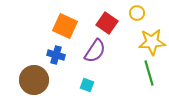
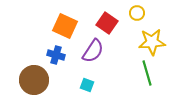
purple semicircle: moved 2 px left
green line: moved 2 px left
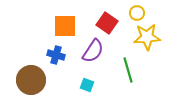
orange square: rotated 25 degrees counterclockwise
yellow star: moved 5 px left, 5 px up
green line: moved 19 px left, 3 px up
brown circle: moved 3 px left
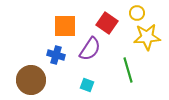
purple semicircle: moved 3 px left, 2 px up
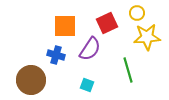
red square: rotated 30 degrees clockwise
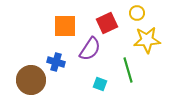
yellow star: moved 3 px down
blue cross: moved 7 px down
cyan square: moved 13 px right, 1 px up
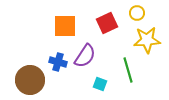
purple semicircle: moved 5 px left, 7 px down
blue cross: moved 2 px right
brown circle: moved 1 px left
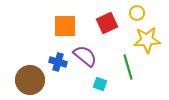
purple semicircle: rotated 85 degrees counterclockwise
green line: moved 3 px up
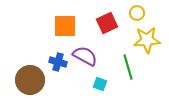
purple semicircle: rotated 10 degrees counterclockwise
